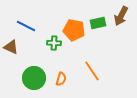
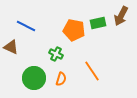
green cross: moved 2 px right, 11 px down; rotated 24 degrees clockwise
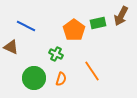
orange pentagon: rotated 25 degrees clockwise
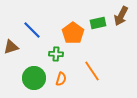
blue line: moved 6 px right, 4 px down; rotated 18 degrees clockwise
orange pentagon: moved 1 px left, 3 px down
brown triangle: rotated 42 degrees counterclockwise
green cross: rotated 24 degrees counterclockwise
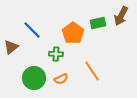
brown triangle: rotated 21 degrees counterclockwise
orange semicircle: rotated 48 degrees clockwise
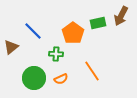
blue line: moved 1 px right, 1 px down
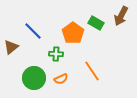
green rectangle: moved 2 px left; rotated 42 degrees clockwise
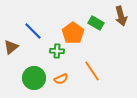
brown arrow: rotated 42 degrees counterclockwise
green cross: moved 1 px right, 3 px up
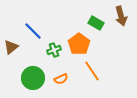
orange pentagon: moved 6 px right, 11 px down
green cross: moved 3 px left, 1 px up; rotated 24 degrees counterclockwise
green circle: moved 1 px left
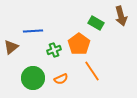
blue line: rotated 48 degrees counterclockwise
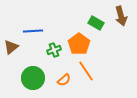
orange line: moved 6 px left
orange semicircle: moved 3 px right, 1 px down; rotated 16 degrees counterclockwise
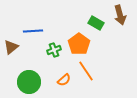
brown arrow: moved 1 px left, 1 px up
green circle: moved 4 px left, 4 px down
